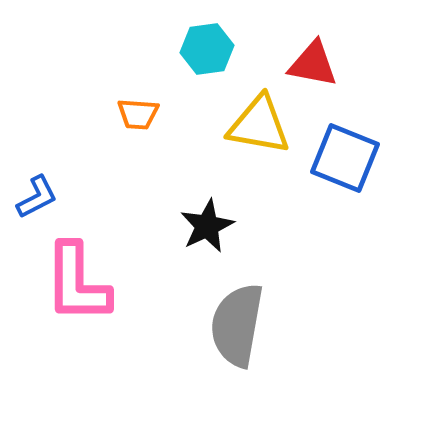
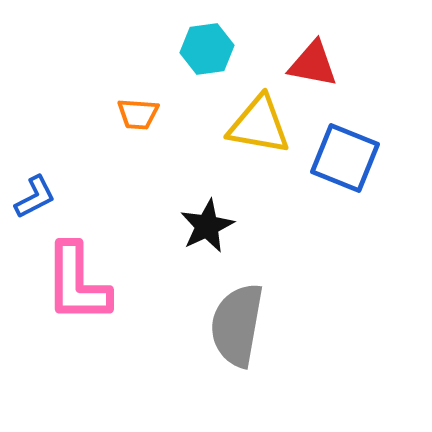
blue L-shape: moved 2 px left
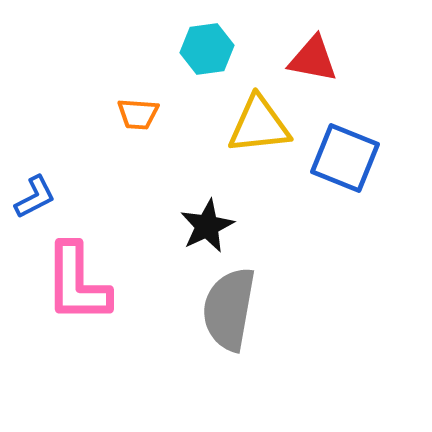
red triangle: moved 5 px up
yellow triangle: rotated 16 degrees counterclockwise
gray semicircle: moved 8 px left, 16 px up
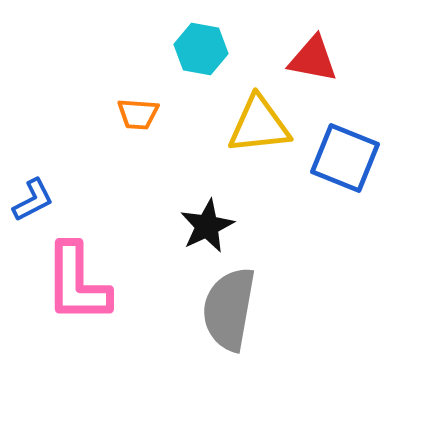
cyan hexagon: moved 6 px left; rotated 18 degrees clockwise
blue L-shape: moved 2 px left, 3 px down
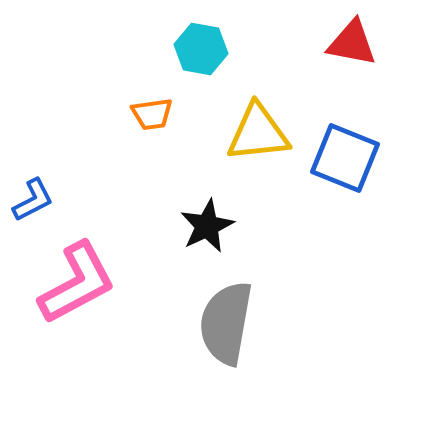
red triangle: moved 39 px right, 16 px up
orange trapezoid: moved 14 px right; rotated 12 degrees counterclockwise
yellow triangle: moved 1 px left, 8 px down
pink L-shape: rotated 118 degrees counterclockwise
gray semicircle: moved 3 px left, 14 px down
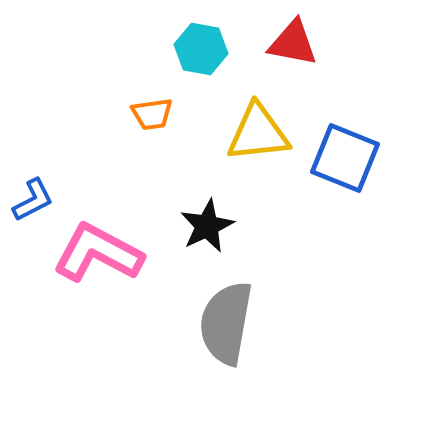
red triangle: moved 59 px left
pink L-shape: moved 21 px right, 30 px up; rotated 124 degrees counterclockwise
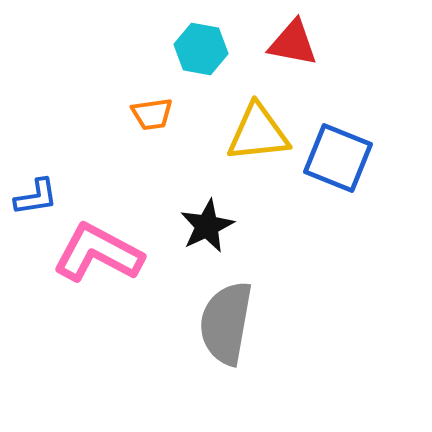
blue square: moved 7 px left
blue L-shape: moved 3 px right, 3 px up; rotated 18 degrees clockwise
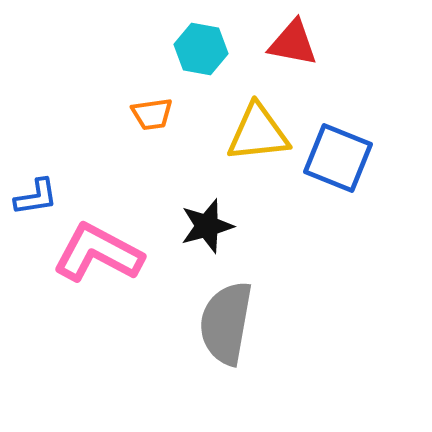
black star: rotated 10 degrees clockwise
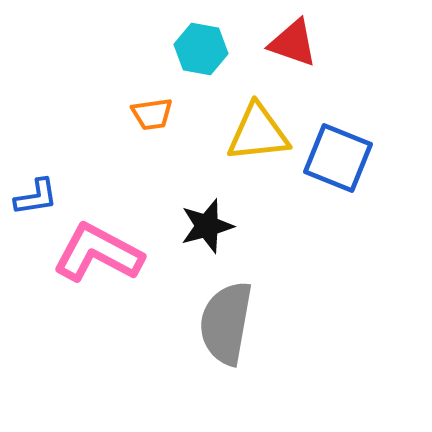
red triangle: rotated 8 degrees clockwise
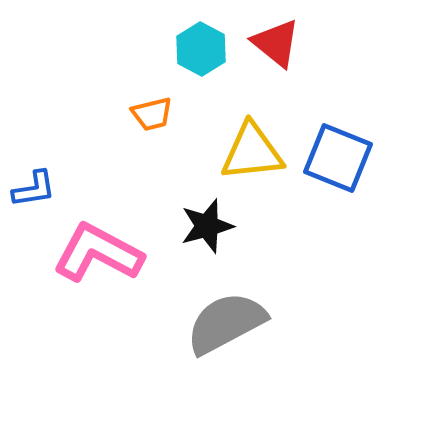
red triangle: moved 17 px left; rotated 20 degrees clockwise
cyan hexagon: rotated 18 degrees clockwise
orange trapezoid: rotated 6 degrees counterclockwise
yellow triangle: moved 6 px left, 19 px down
blue L-shape: moved 2 px left, 8 px up
gray semicircle: rotated 52 degrees clockwise
